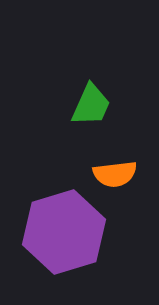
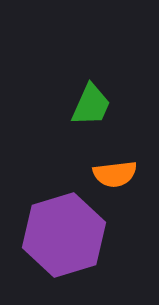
purple hexagon: moved 3 px down
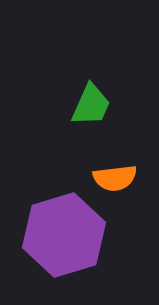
orange semicircle: moved 4 px down
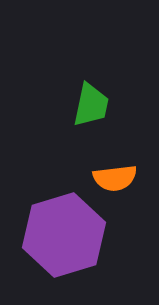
green trapezoid: rotated 12 degrees counterclockwise
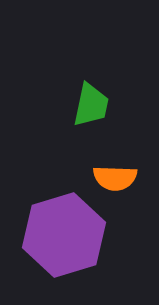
orange semicircle: rotated 9 degrees clockwise
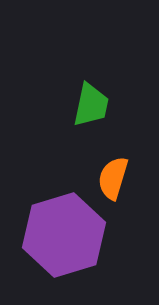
orange semicircle: moved 2 px left; rotated 105 degrees clockwise
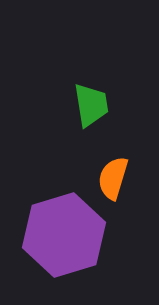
green trapezoid: rotated 21 degrees counterclockwise
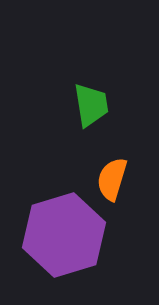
orange semicircle: moved 1 px left, 1 px down
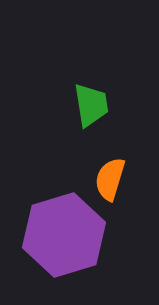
orange semicircle: moved 2 px left
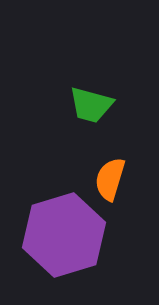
green trapezoid: rotated 114 degrees clockwise
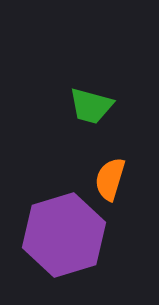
green trapezoid: moved 1 px down
